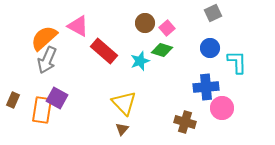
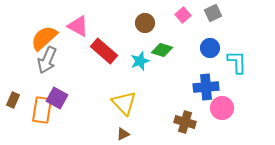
pink square: moved 16 px right, 13 px up
brown triangle: moved 1 px right, 5 px down; rotated 24 degrees clockwise
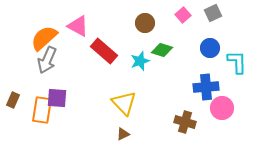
purple square: rotated 25 degrees counterclockwise
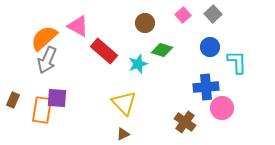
gray square: moved 1 px down; rotated 18 degrees counterclockwise
blue circle: moved 1 px up
cyan star: moved 2 px left, 3 px down
brown cross: rotated 20 degrees clockwise
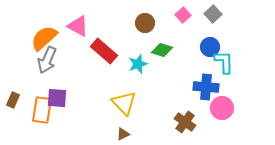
cyan L-shape: moved 13 px left
blue cross: rotated 10 degrees clockwise
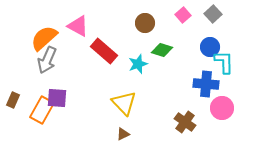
blue cross: moved 3 px up
orange rectangle: rotated 20 degrees clockwise
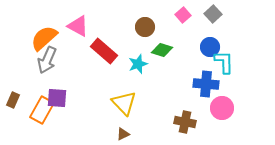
brown circle: moved 4 px down
brown cross: rotated 25 degrees counterclockwise
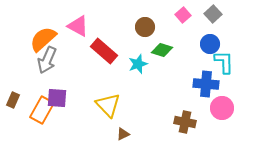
orange semicircle: moved 1 px left, 1 px down
blue circle: moved 3 px up
yellow triangle: moved 16 px left, 2 px down
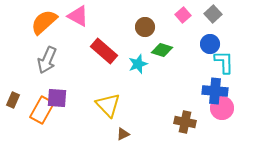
pink triangle: moved 10 px up
orange semicircle: moved 1 px right, 17 px up
blue cross: moved 9 px right, 7 px down
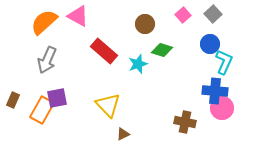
brown circle: moved 3 px up
cyan L-shape: rotated 25 degrees clockwise
purple square: rotated 15 degrees counterclockwise
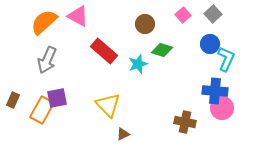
cyan L-shape: moved 2 px right, 3 px up
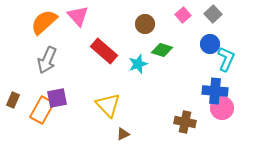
pink triangle: rotated 20 degrees clockwise
